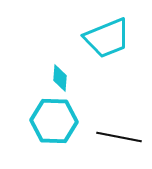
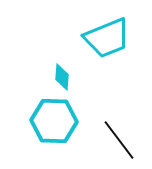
cyan diamond: moved 2 px right, 1 px up
black line: moved 3 px down; rotated 42 degrees clockwise
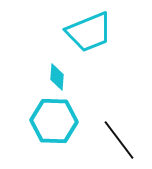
cyan trapezoid: moved 18 px left, 6 px up
cyan diamond: moved 5 px left
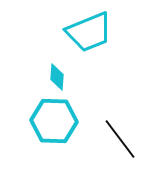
black line: moved 1 px right, 1 px up
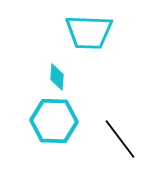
cyan trapezoid: rotated 24 degrees clockwise
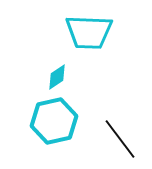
cyan diamond: rotated 52 degrees clockwise
cyan hexagon: rotated 15 degrees counterclockwise
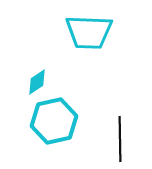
cyan diamond: moved 20 px left, 5 px down
black line: rotated 36 degrees clockwise
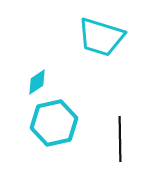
cyan trapezoid: moved 12 px right, 5 px down; rotated 15 degrees clockwise
cyan hexagon: moved 2 px down
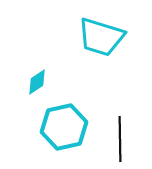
cyan hexagon: moved 10 px right, 4 px down
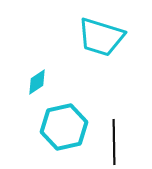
black line: moved 6 px left, 3 px down
